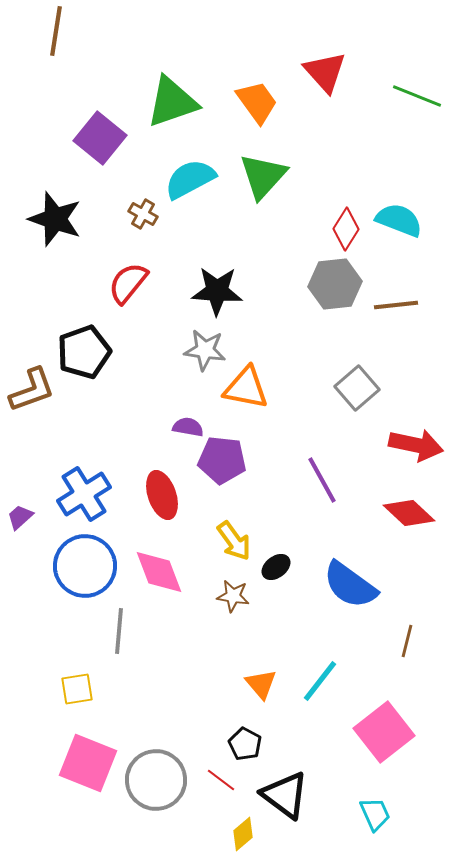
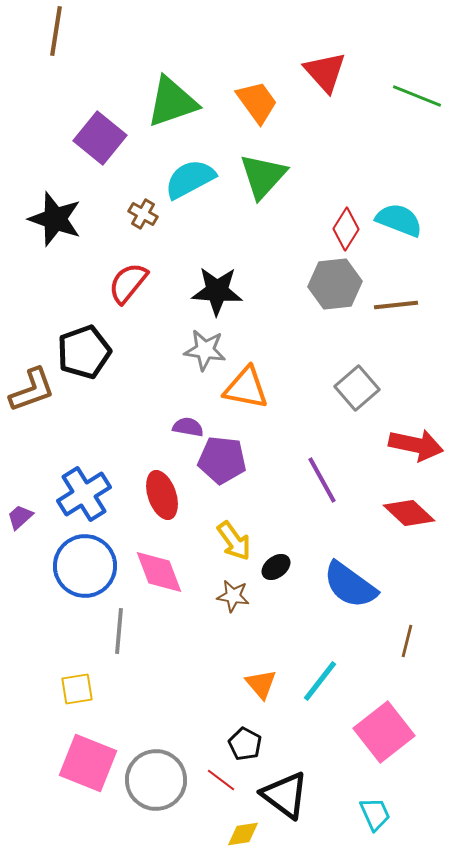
yellow diamond at (243, 834): rotated 32 degrees clockwise
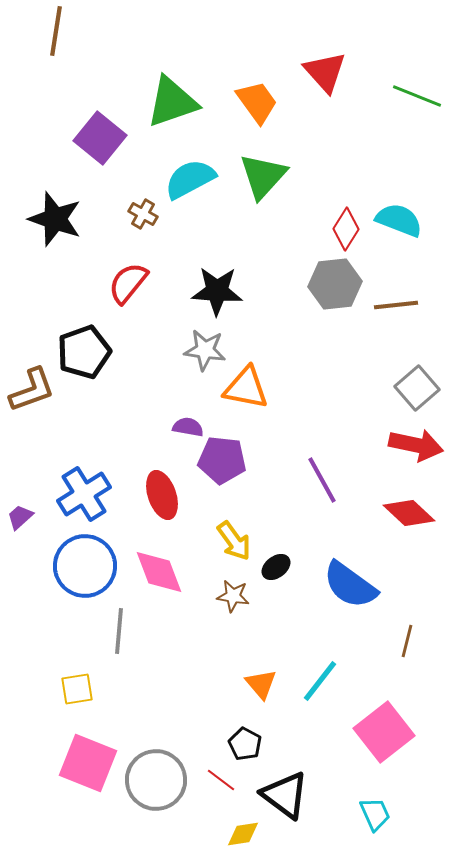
gray square at (357, 388): moved 60 px right
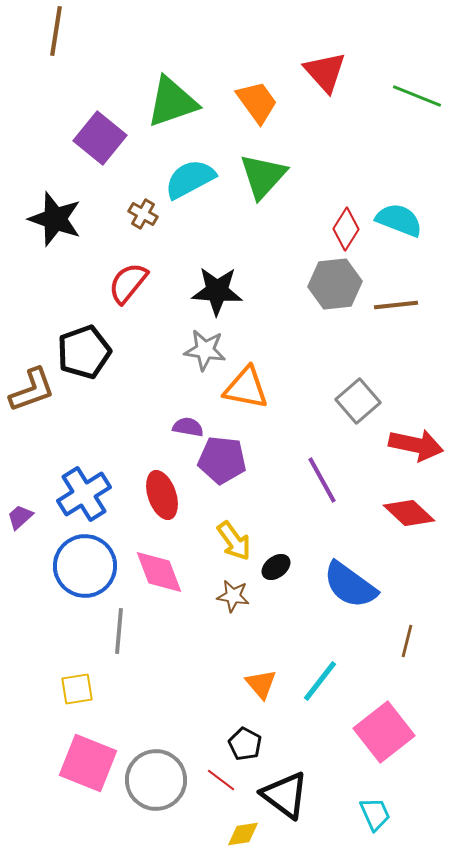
gray square at (417, 388): moved 59 px left, 13 px down
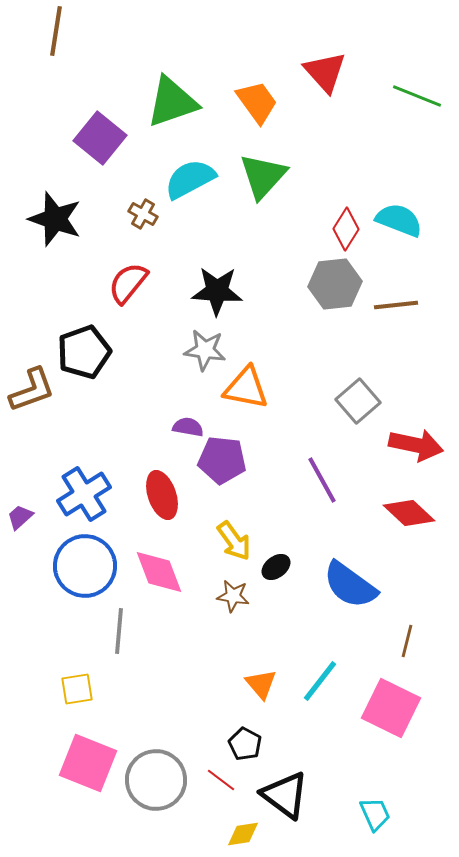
pink square at (384, 732): moved 7 px right, 24 px up; rotated 26 degrees counterclockwise
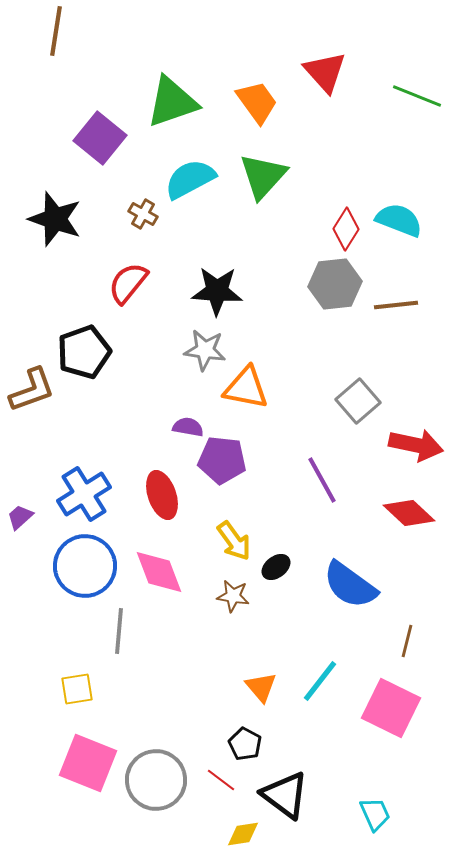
orange triangle at (261, 684): moved 3 px down
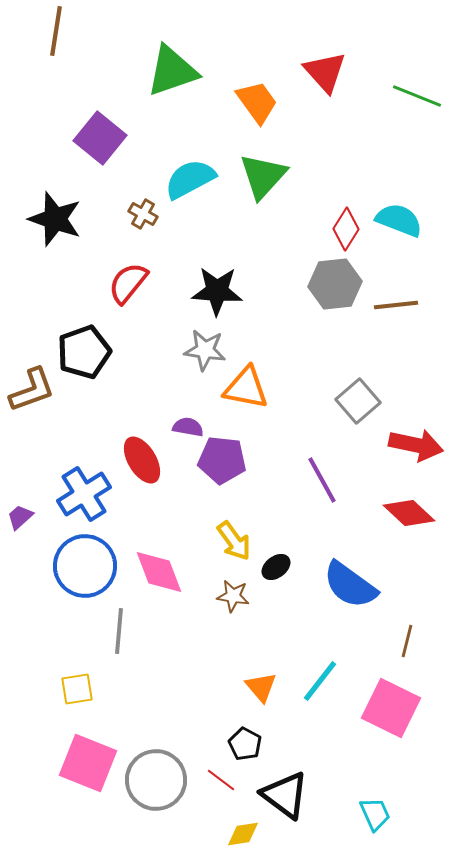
green triangle at (172, 102): moved 31 px up
red ellipse at (162, 495): moved 20 px left, 35 px up; rotated 12 degrees counterclockwise
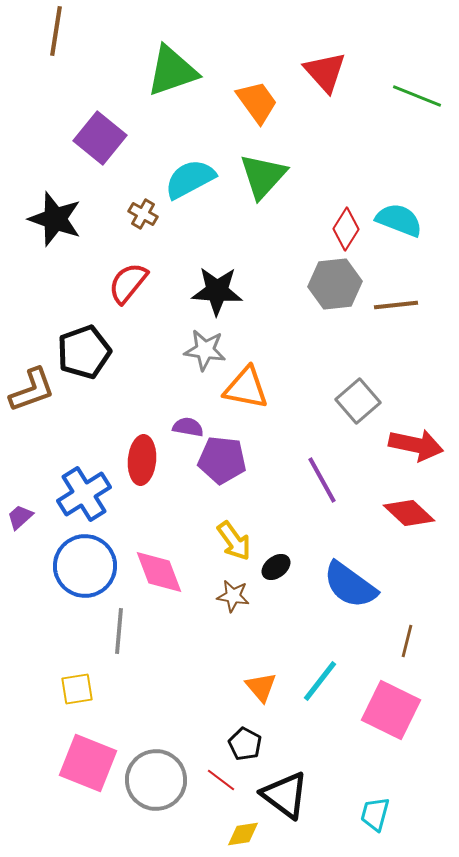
red ellipse at (142, 460): rotated 36 degrees clockwise
pink square at (391, 708): moved 2 px down
cyan trapezoid at (375, 814): rotated 141 degrees counterclockwise
